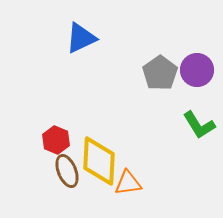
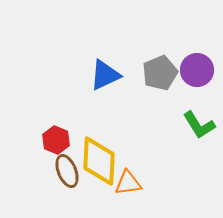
blue triangle: moved 24 px right, 37 px down
gray pentagon: rotated 12 degrees clockwise
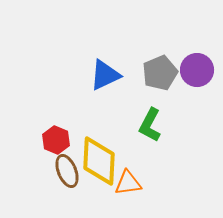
green L-shape: moved 49 px left; rotated 60 degrees clockwise
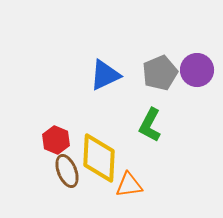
yellow diamond: moved 3 px up
orange triangle: moved 1 px right, 2 px down
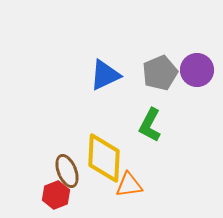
red hexagon: moved 55 px down; rotated 16 degrees clockwise
yellow diamond: moved 5 px right
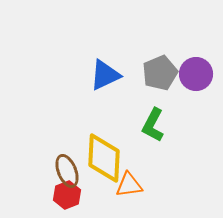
purple circle: moved 1 px left, 4 px down
green L-shape: moved 3 px right
red hexagon: moved 11 px right
